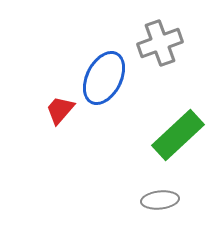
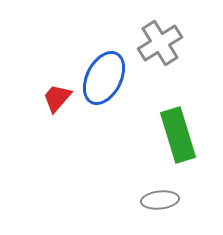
gray cross: rotated 12 degrees counterclockwise
red trapezoid: moved 3 px left, 12 px up
green rectangle: rotated 64 degrees counterclockwise
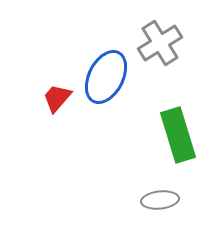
blue ellipse: moved 2 px right, 1 px up
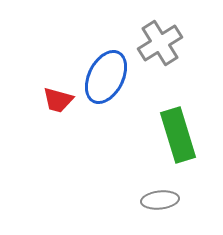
red trapezoid: moved 1 px right, 2 px down; rotated 116 degrees counterclockwise
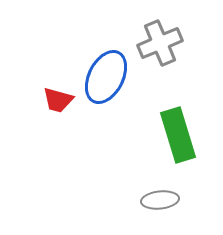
gray cross: rotated 9 degrees clockwise
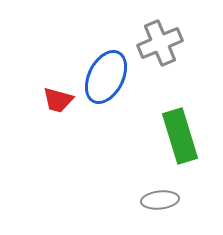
green rectangle: moved 2 px right, 1 px down
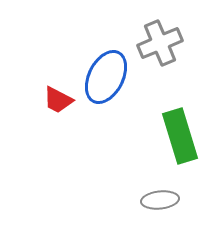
red trapezoid: rotated 12 degrees clockwise
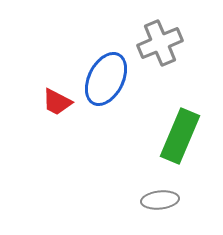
blue ellipse: moved 2 px down
red trapezoid: moved 1 px left, 2 px down
green rectangle: rotated 40 degrees clockwise
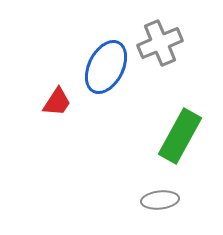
blue ellipse: moved 12 px up
red trapezoid: rotated 84 degrees counterclockwise
green rectangle: rotated 6 degrees clockwise
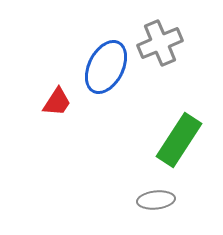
green rectangle: moved 1 px left, 4 px down; rotated 4 degrees clockwise
gray ellipse: moved 4 px left
